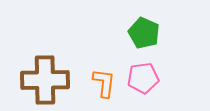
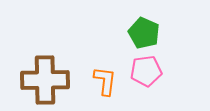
pink pentagon: moved 3 px right, 7 px up
orange L-shape: moved 1 px right, 2 px up
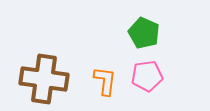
pink pentagon: moved 1 px right, 5 px down
brown cross: moved 1 px left, 1 px up; rotated 9 degrees clockwise
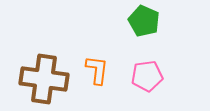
green pentagon: moved 12 px up
orange L-shape: moved 8 px left, 11 px up
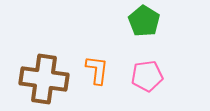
green pentagon: rotated 8 degrees clockwise
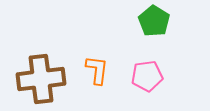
green pentagon: moved 10 px right
brown cross: moved 3 px left; rotated 15 degrees counterclockwise
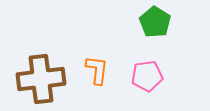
green pentagon: moved 1 px right, 1 px down
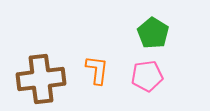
green pentagon: moved 2 px left, 11 px down
